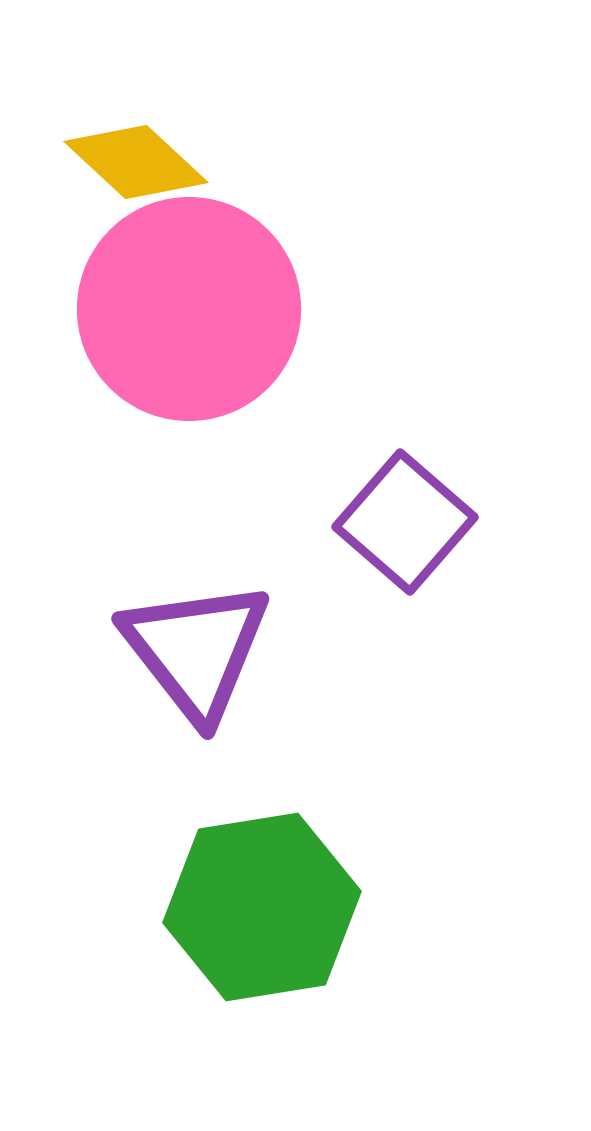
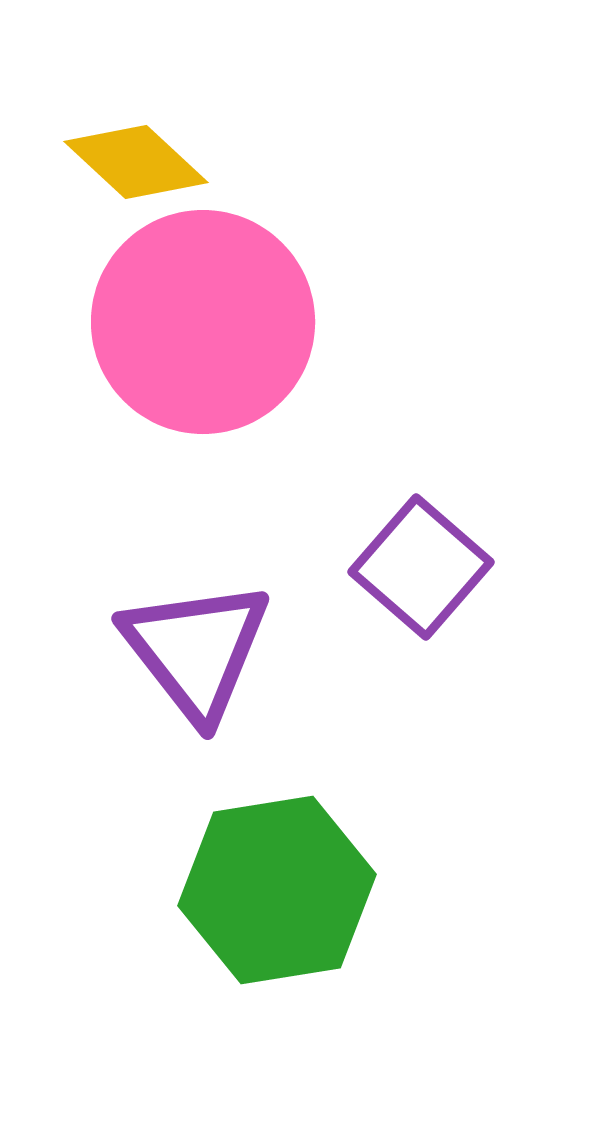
pink circle: moved 14 px right, 13 px down
purple square: moved 16 px right, 45 px down
green hexagon: moved 15 px right, 17 px up
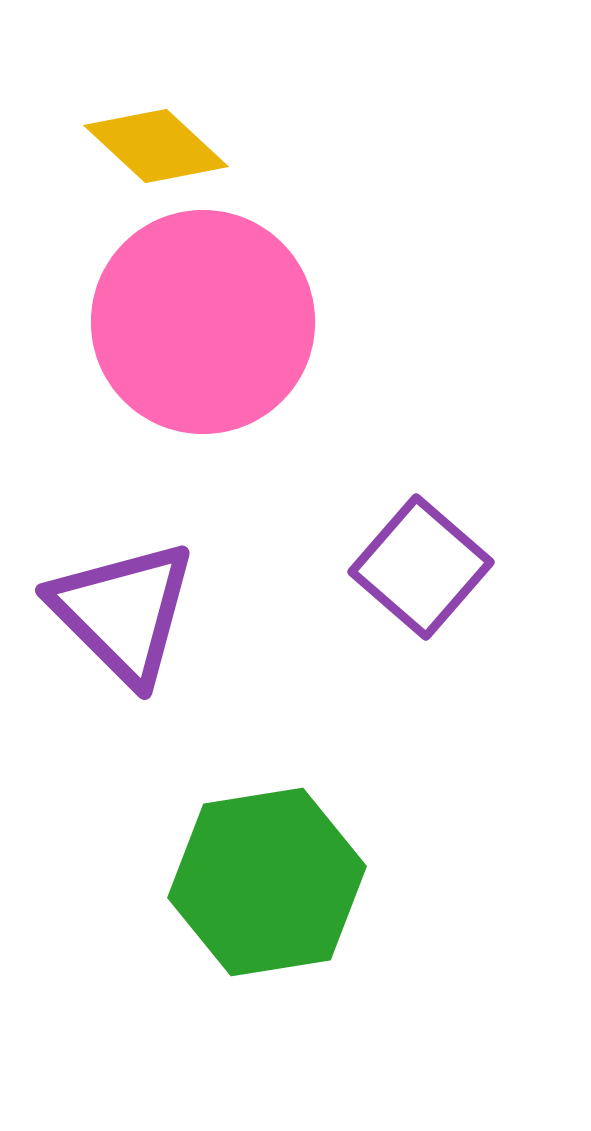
yellow diamond: moved 20 px right, 16 px up
purple triangle: moved 73 px left, 38 px up; rotated 7 degrees counterclockwise
green hexagon: moved 10 px left, 8 px up
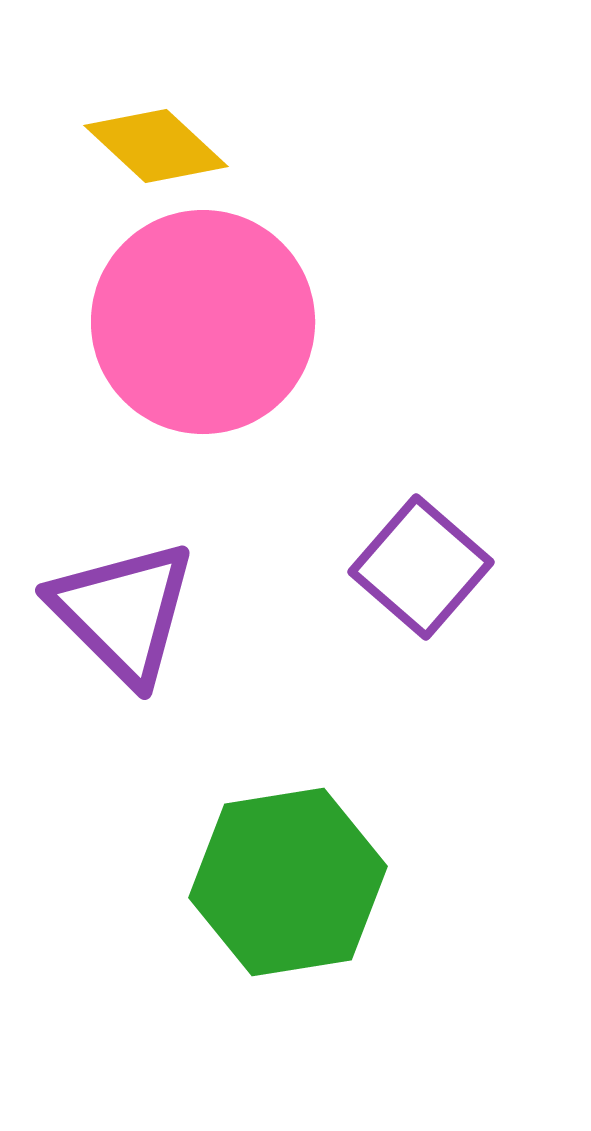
green hexagon: moved 21 px right
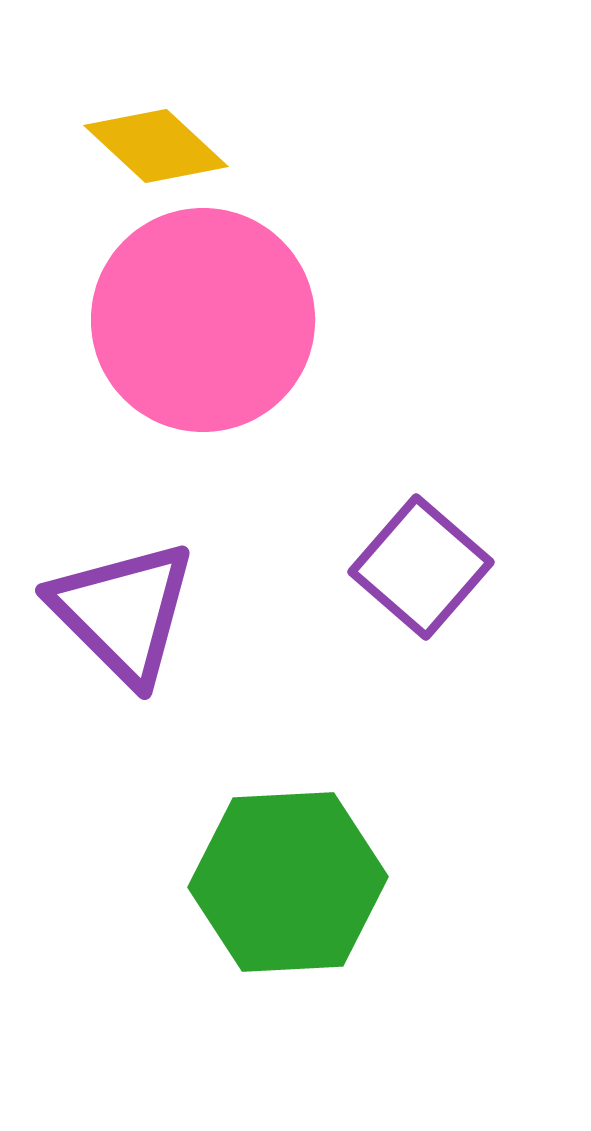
pink circle: moved 2 px up
green hexagon: rotated 6 degrees clockwise
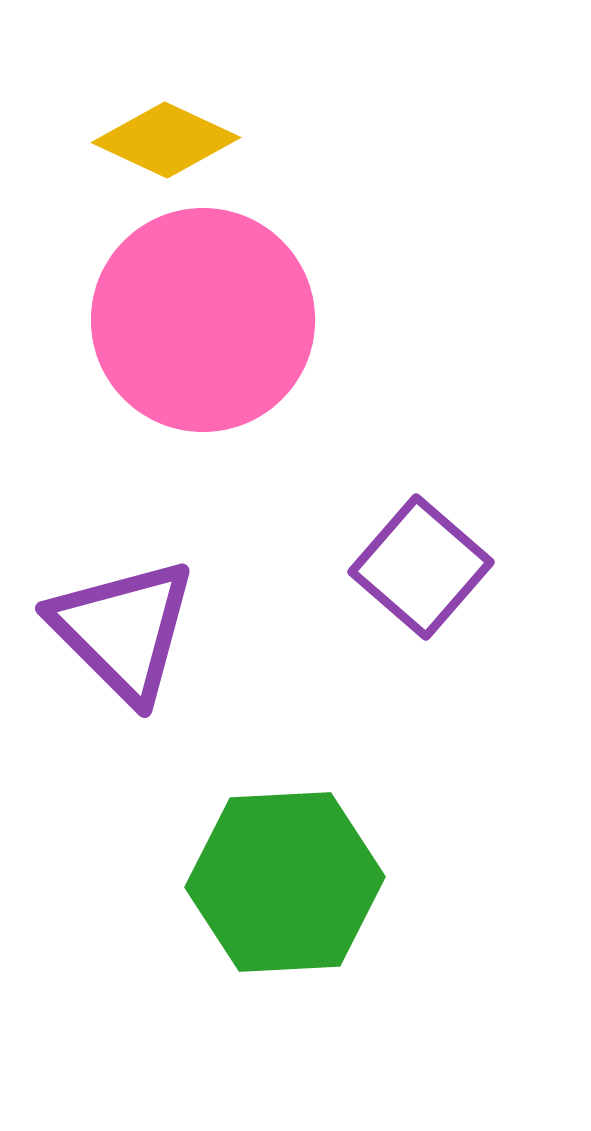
yellow diamond: moved 10 px right, 6 px up; rotated 18 degrees counterclockwise
purple triangle: moved 18 px down
green hexagon: moved 3 px left
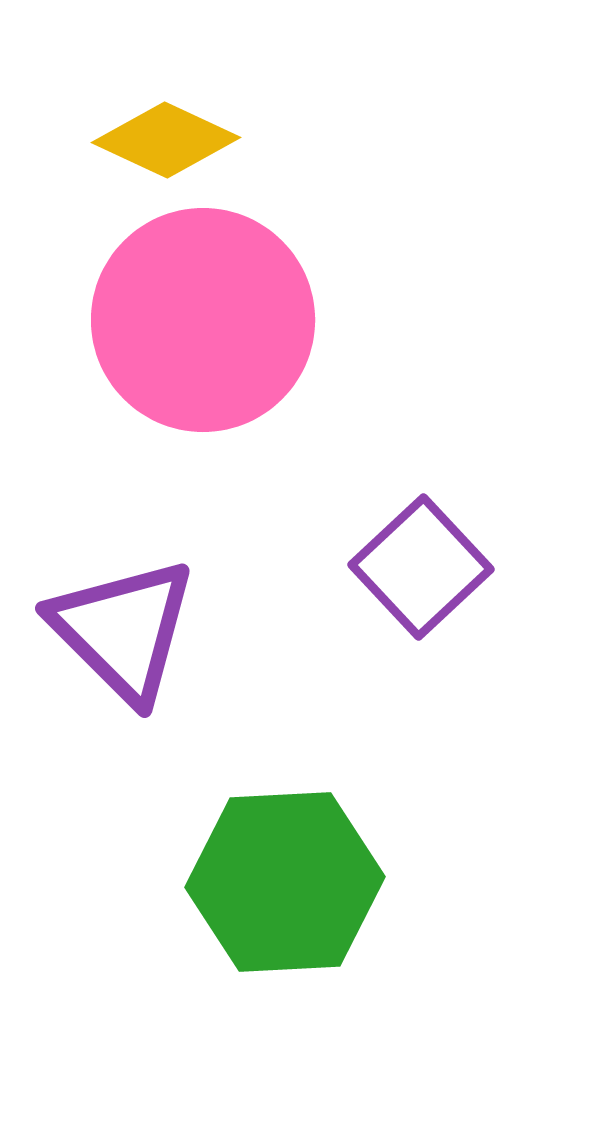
purple square: rotated 6 degrees clockwise
